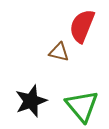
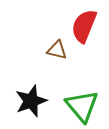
red semicircle: moved 2 px right
brown triangle: moved 2 px left, 2 px up
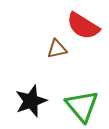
red semicircle: moved 1 px left; rotated 80 degrees counterclockwise
brown triangle: moved 1 px up; rotated 25 degrees counterclockwise
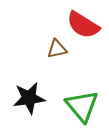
red semicircle: moved 1 px up
black star: moved 2 px left, 3 px up; rotated 12 degrees clockwise
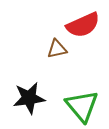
red semicircle: rotated 56 degrees counterclockwise
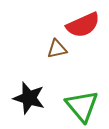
black star: rotated 24 degrees clockwise
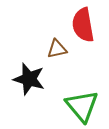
red semicircle: rotated 104 degrees clockwise
black star: moved 19 px up
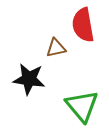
brown triangle: moved 1 px left, 1 px up
black star: rotated 8 degrees counterclockwise
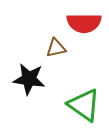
red semicircle: moved 1 px right, 2 px up; rotated 80 degrees counterclockwise
green triangle: moved 2 px right, 1 px up; rotated 15 degrees counterclockwise
